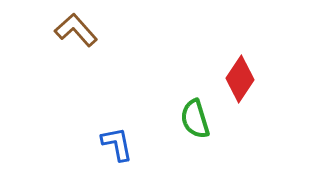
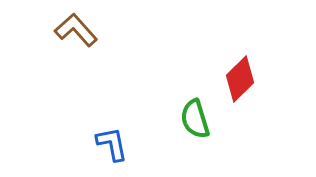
red diamond: rotated 12 degrees clockwise
blue L-shape: moved 5 px left
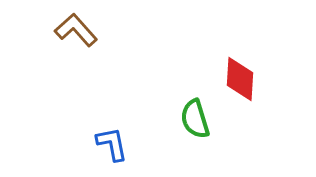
red diamond: rotated 42 degrees counterclockwise
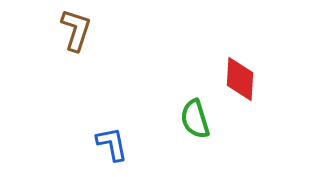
brown L-shape: rotated 60 degrees clockwise
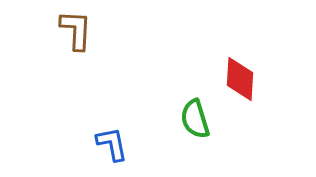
brown L-shape: rotated 15 degrees counterclockwise
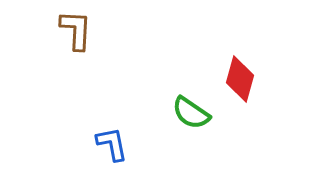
red diamond: rotated 12 degrees clockwise
green semicircle: moved 4 px left, 6 px up; rotated 39 degrees counterclockwise
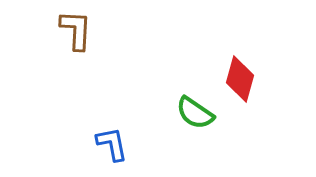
green semicircle: moved 4 px right
